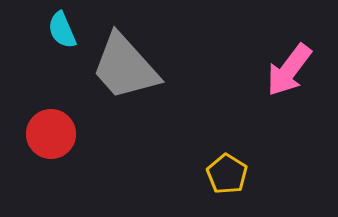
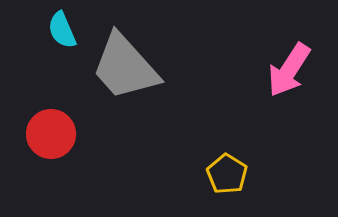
pink arrow: rotated 4 degrees counterclockwise
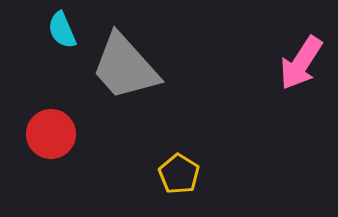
pink arrow: moved 12 px right, 7 px up
yellow pentagon: moved 48 px left
